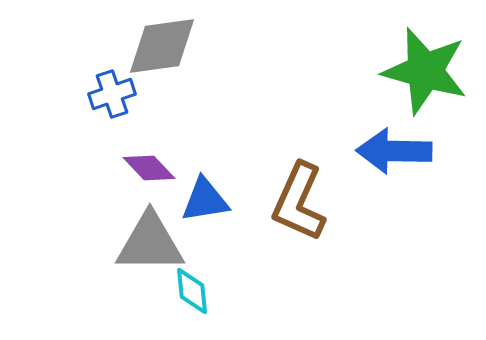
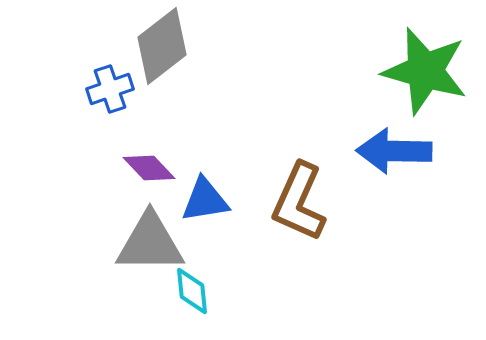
gray diamond: rotated 30 degrees counterclockwise
blue cross: moved 2 px left, 5 px up
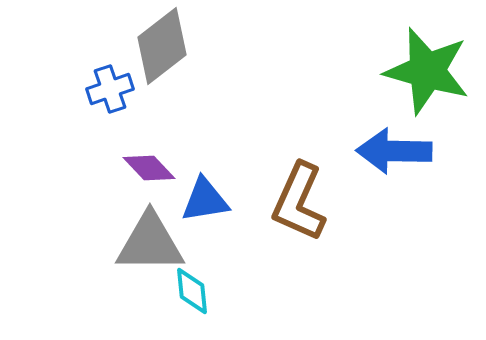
green star: moved 2 px right
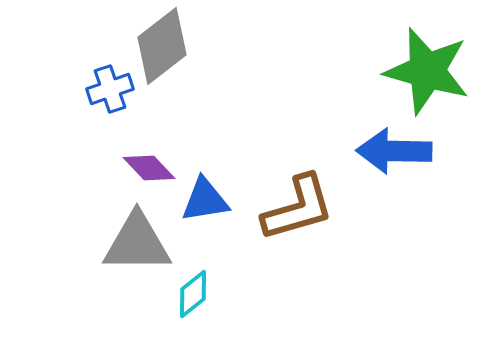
brown L-shape: moved 1 px left, 6 px down; rotated 130 degrees counterclockwise
gray triangle: moved 13 px left
cyan diamond: moved 1 px right, 3 px down; rotated 57 degrees clockwise
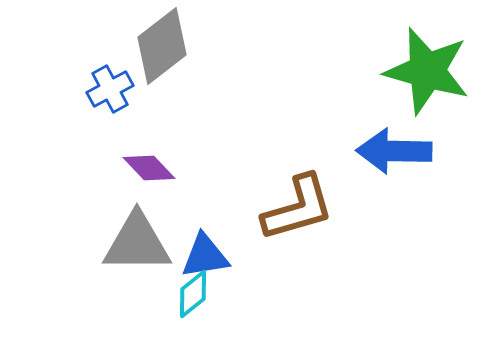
blue cross: rotated 9 degrees counterclockwise
blue triangle: moved 56 px down
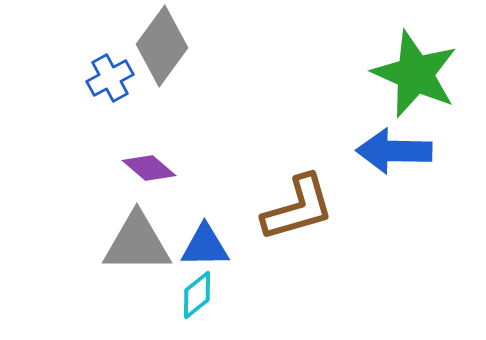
gray diamond: rotated 16 degrees counterclockwise
green star: moved 12 px left, 3 px down; rotated 8 degrees clockwise
blue cross: moved 11 px up
purple diamond: rotated 6 degrees counterclockwise
blue triangle: moved 10 px up; rotated 8 degrees clockwise
cyan diamond: moved 4 px right, 1 px down
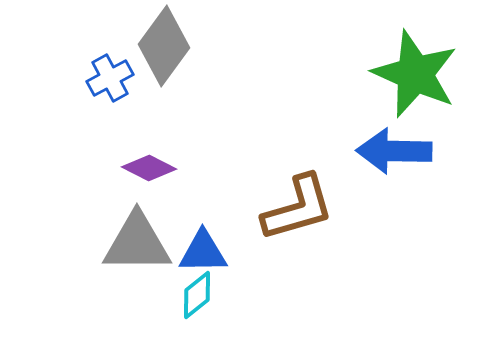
gray diamond: moved 2 px right
purple diamond: rotated 14 degrees counterclockwise
blue triangle: moved 2 px left, 6 px down
